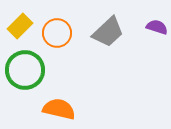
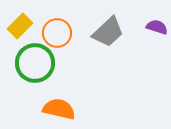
green circle: moved 10 px right, 7 px up
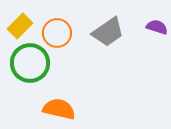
gray trapezoid: rotated 8 degrees clockwise
green circle: moved 5 px left
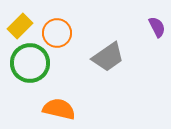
purple semicircle: rotated 45 degrees clockwise
gray trapezoid: moved 25 px down
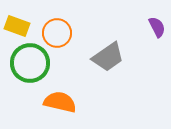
yellow rectangle: moved 3 px left; rotated 65 degrees clockwise
orange semicircle: moved 1 px right, 7 px up
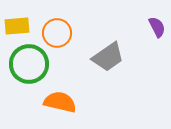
yellow rectangle: rotated 25 degrees counterclockwise
green circle: moved 1 px left, 1 px down
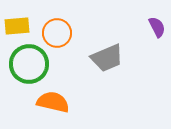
gray trapezoid: moved 1 px left, 1 px down; rotated 12 degrees clockwise
orange semicircle: moved 7 px left
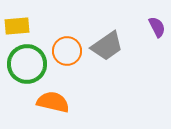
orange circle: moved 10 px right, 18 px down
gray trapezoid: moved 12 px up; rotated 12 degrees counterclockwise
green circle: moved 2 px left
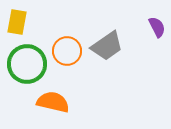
yellow rectangle: moved 4 px up; rotated 75 degrees counterclockwise
